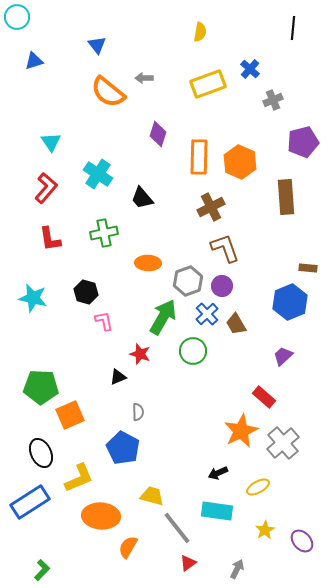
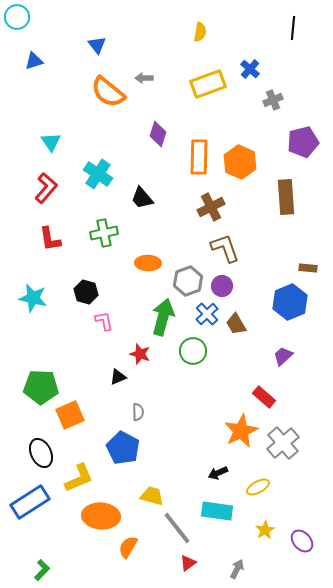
green arrow at (163, 317): rotated 15 degrees counterclockwise
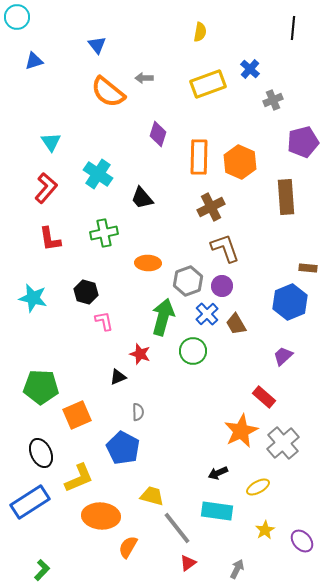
orange square at (70, 415): moved 7 px right
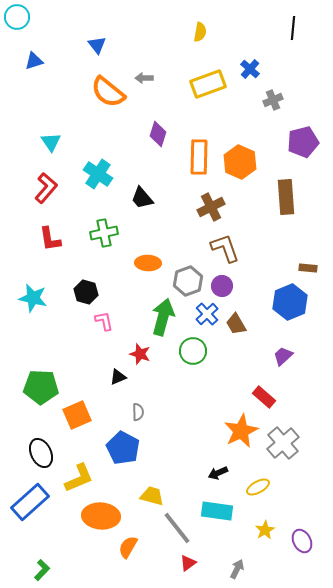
blue rectangle at (30, 502): rotated 9 degrees counterclockwise
purple ellipse at (302, 541): rotated 15 degrees clockwise
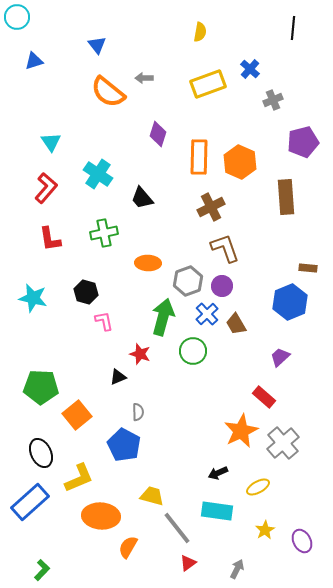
purple trapezoid at (283, 356): moved 3 px left, 1 px down
orange square at (77, 415): rotated 16 degrees counterclockwise
blue pentagon at (123, 448): moved 1 px right, 3 px up
